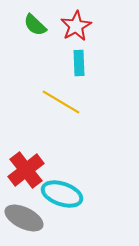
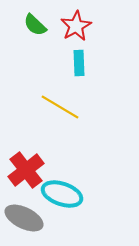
yellow line: moved 1 px left, 5 px down
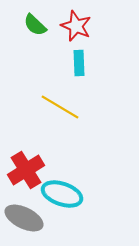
red star: rotated 20 degrees counterclockwise
red cross: rotated 6 degrees clockwise
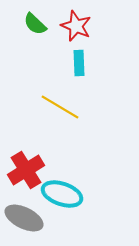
green semicircle: moved 1 px up
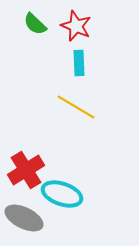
yellow line: moved 16 px right
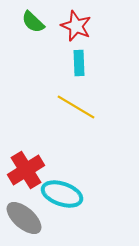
green semicircle: moved 2 px left, 2 px up
gray ellipse: rotated 15 degrees clockwise
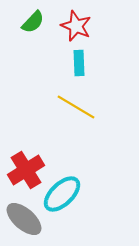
green semicircle: rotated 90 degrees counterclockwise
cyan ellipse: rotated 63 degrees counterclockwise
gray ellipse: moved 1 px down
